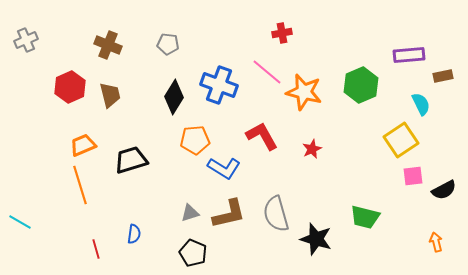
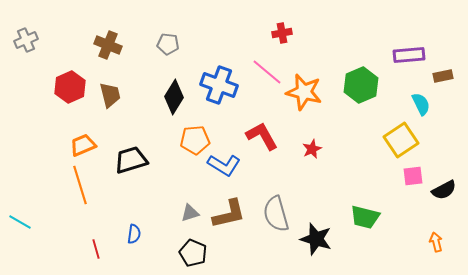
blue L-shape: moved 3 px up
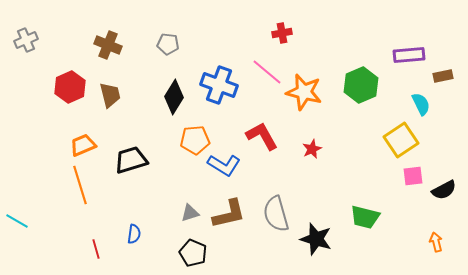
cyan line: moved 3 px left, 1 px up
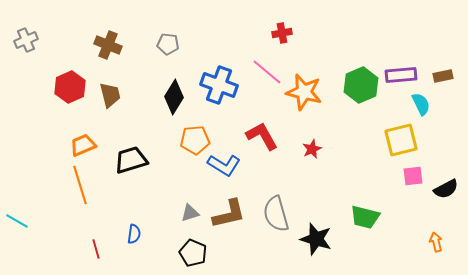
purple rectangle: moved 8 px left, 20 px down
yellow square: rotated 20 degrees clockwise
black semicircle: moved 2 px right, 1 px up
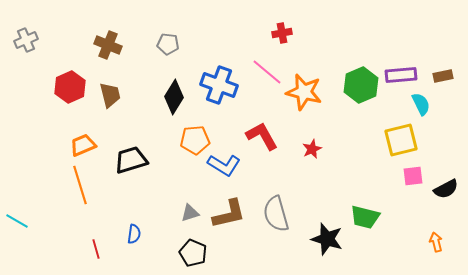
black star: moved 11 px right
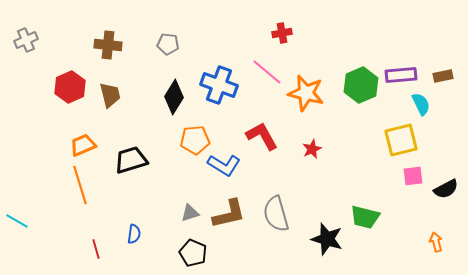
brown cross: rotated 16 degrees counterclockwise
orange star: moved 2 px right, 1 px down
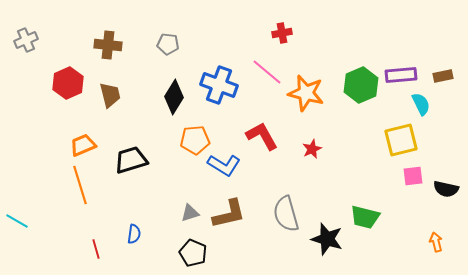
red hexagon: moved 2 px left, 4 px up
black semicircle: rotated 40 degrees clockwise
gray semicircle: moved 10 px right
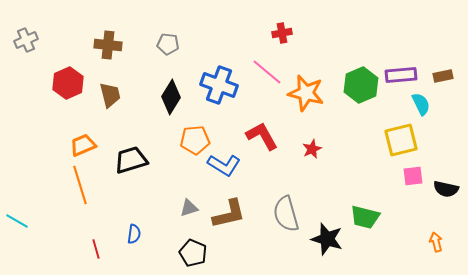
black diamond: moved 3 px left
gray triangle: moved 1 px left, 5 px up
